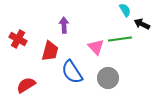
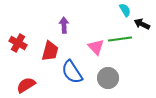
red cross: moved 4 px down
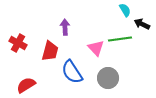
purple arrow: moved 1 px right, 2 px down
pink triangle: moved 1 px down
